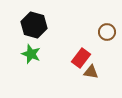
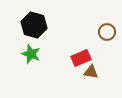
red rectangle: rotated 30 degrees clockwise
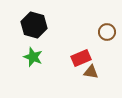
green star: moved 2 px right, 3 px down
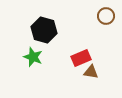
black hexagon: moved 10 px right, 5 px down
brown circle: moved 1 px left, 16 px up
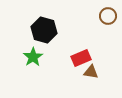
brown circle: moved 2 px right
green star: rotated 18 degrees clockwise
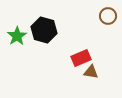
green star: moved 16 px left, 21 px up
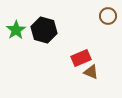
green star: moved 1 px left, 6 px up
brown triangle: rotated 14 degrees clockwise
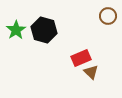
brown triangle: rotated 21 degrees clockwise
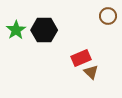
black hexagon: rotated 15 degrees counterclockwise
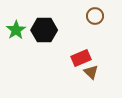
brown circle: moved 13 px left
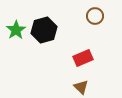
black hexagon: rotated 15 degrees counterclockwise
red rectangle: moved 2 px right
brown triangle: moved 10 px left, 15 px down
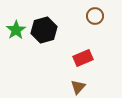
brown triangle: moved 3 px left; rotated 28 degrees clockwise
